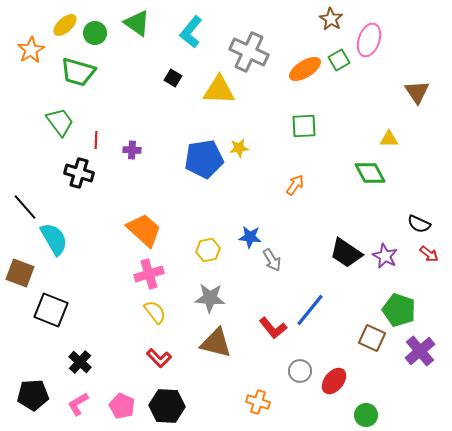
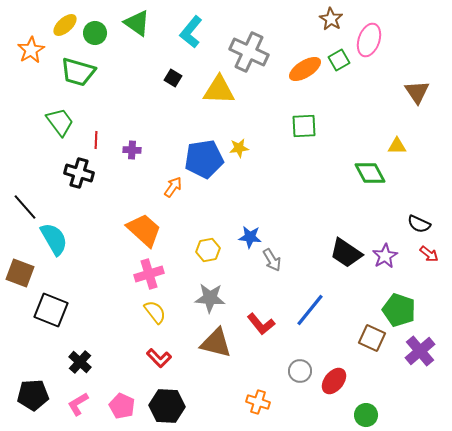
yellow triangle at (389, 139): moved 8 px right, 7 px down
orange arrow at (295, 185): moved 122 px left, 2 px down
purple star at (385, 256): rotated 15 degrees clockwise
red L-shape at (273, 328): moved 12 px left, 4 px up
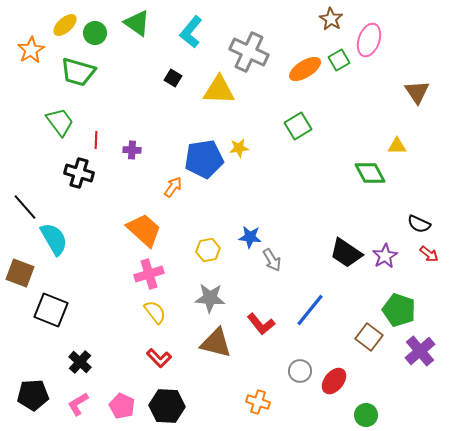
green square at (304, 126): moved 6 px left; rotated 28 degrees counterclockwise
brown square at (372, 338): moved 3 px left, 1 px up; rotated 12 degrees clockwise
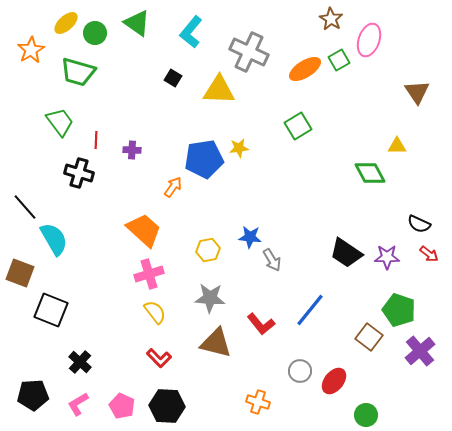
yellow ellipse at (65, 25): moved 1 px right, 2 px up
purple star at (385, 256): moved 2 px right, 1 px down; rotated 30 degrees clockwise
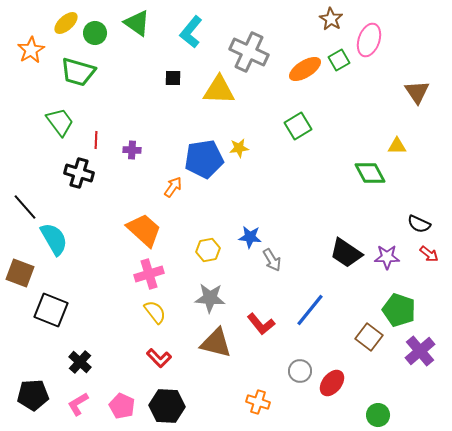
black square at (173, 78): rotated 30 degrees counterclockwise
red ellipse at (334, 381): moved 2 px left, 2 px down
green circle at (366, 415): moved 12 px right
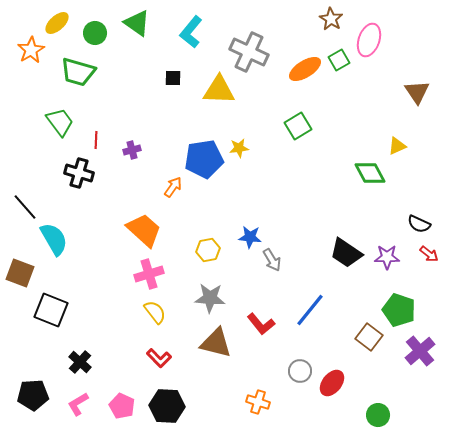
yellow ellipse at (66, 23): moved 9 px left
yellow triangle at (397, 146): rotated 24 degrees counterclockwise
purple cross at (132, 150): rotated 18 degrees counterclockwise
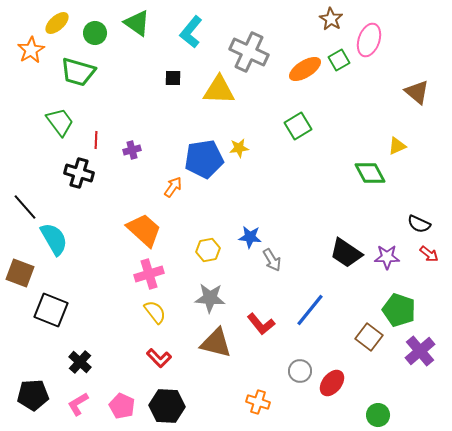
brown triangle at (417, 92): rotated 16 degrees counterclockwise
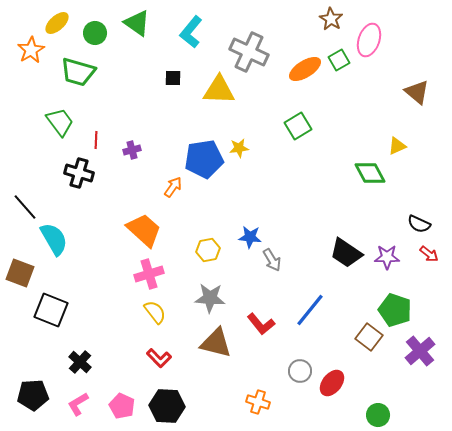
green pentagon at (399, 310): moved 4 px left
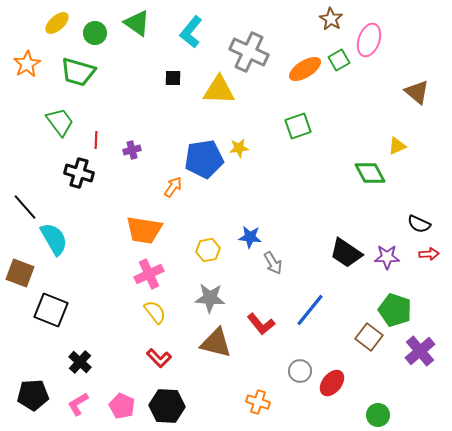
orange star at (31, 50): moved 4 px left, 14 px down
green square at (298, 126): rotated 12 degrees clockwise
orange trapezoid at (144, 230): rotated 147 degrees clockwise
red arrow at (429, 254): rotated 42 degrees counterclockwise
gray arrow at (272, 260): moved 1 px right, 3 px down
pink cross at (149, 274): rotated 8 degrees counterclockwise
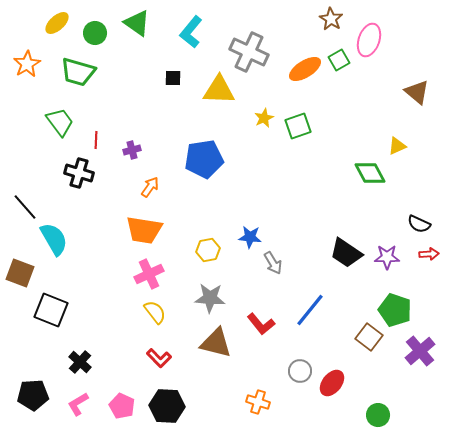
yellow star at (239, 148): moved 25 px right, 30 px up; rotated 18 degrees counterclockwise
orange arrow at (173, 187): moved 23 px left
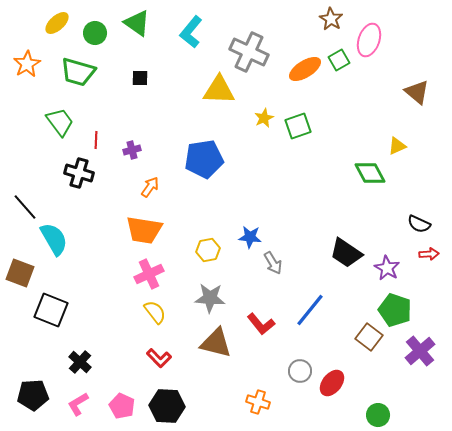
black square at (173, 78): moved 33 px left
purple star at (387, 257): moved 11 px down; rotated 30 degrees clockwise
